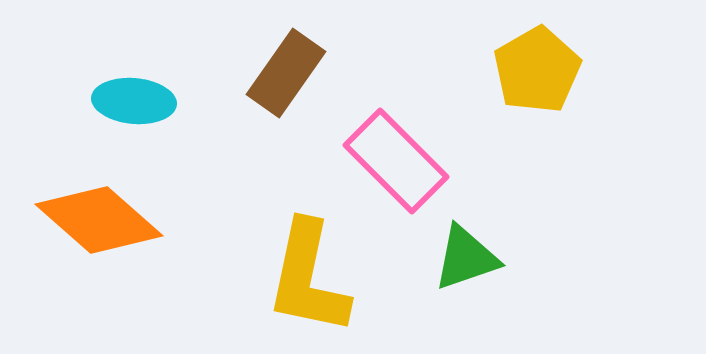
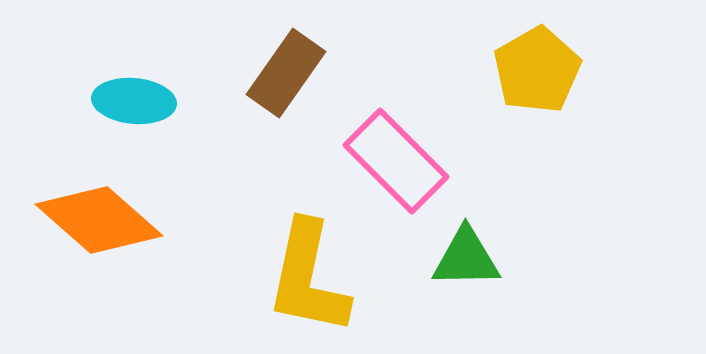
green triangle: rotated 18 degrees clockwise
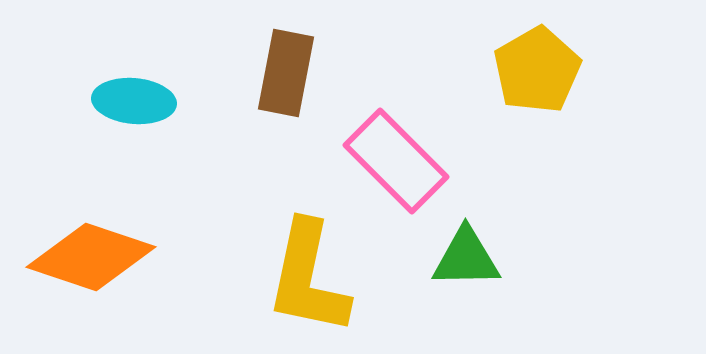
brown rectangle: rotated 24 degrees counterclockwise
orange diamond: moved 8 px left, 37 px down; rotated 23 degrees counterclockwise
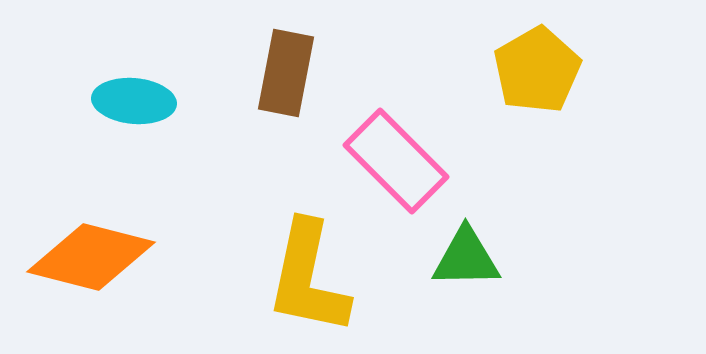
orange diamond: rotated 4 degrees counterclockwise
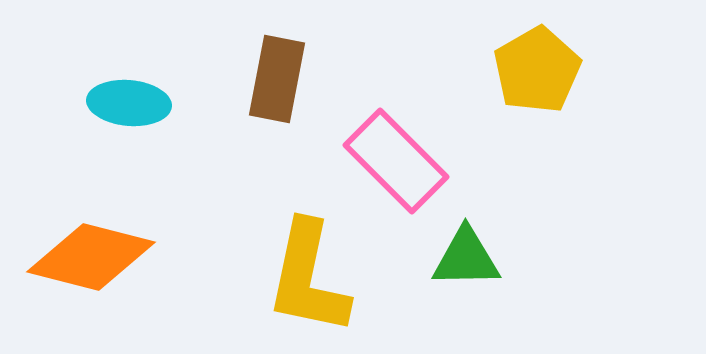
brown rectangle: moved 9 px left, 6 px down
cyan ellipse: moved 5 px left, 2 px down
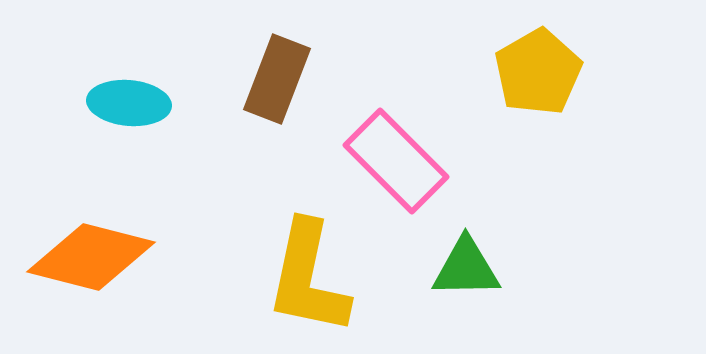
yellow pentagon: moved 1 px right, 2 px down
brown rectangle: rotated 10 degrees clockwise
green triangle: moved 10 px down
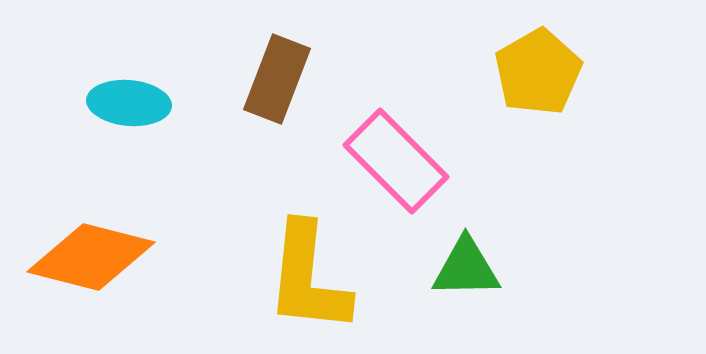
yellow L-shape: rotated 6 degrees counterclockwise
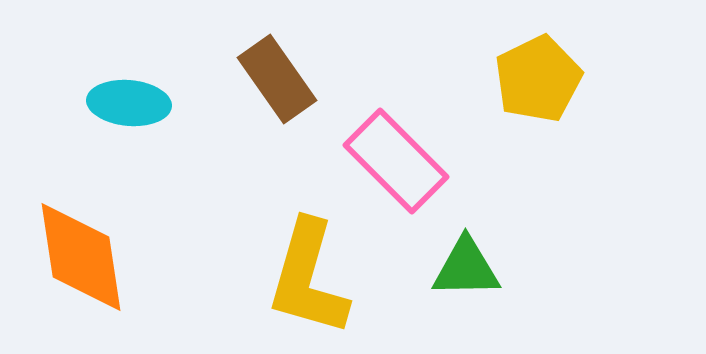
yellow pentagon: moved 7 px down; rotated 4 degrees clockwise
brown rectangle: rotated 56 degrees counterclockwise
orange diamond: moved 10 px left; rotated 67 degrees clockwise
yellow L-shape: rotated 10 degrees clockwise
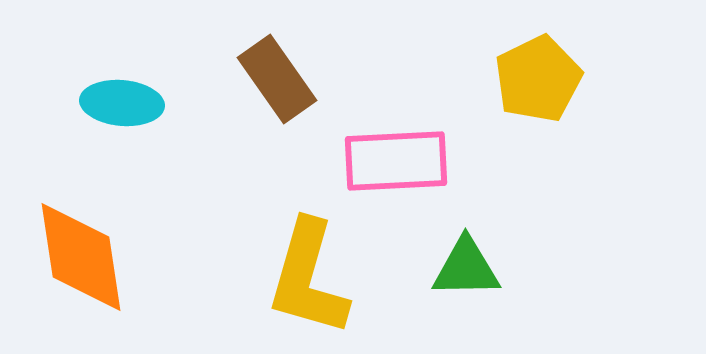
cyan ellipse: moved 7 px left
pink rectangle: rotated 48 degrees counterclockwise
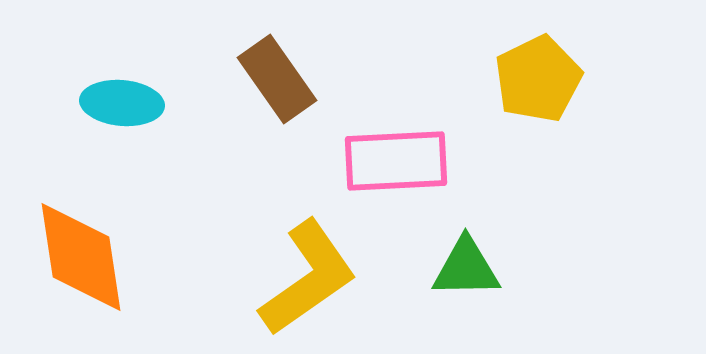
yellow L-shape: rotated 141 degrees counterclockwise
